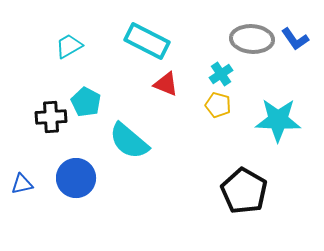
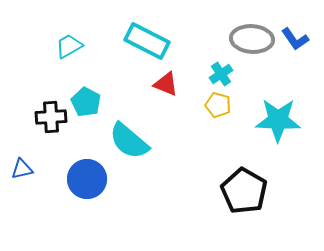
blue circle: moved 11 px right, 1 px down
blue triangle: moved 15 px up
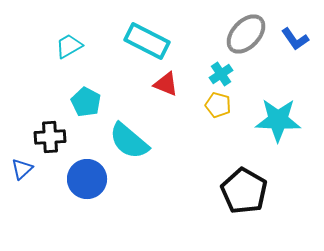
gray ellipse: moved 6 px left, 5 px up; rotated 51 degrees counterclockwise
black cross: moved 1 px left, 20 px down
blue triangle: rotated 30 degrees counterclockwise
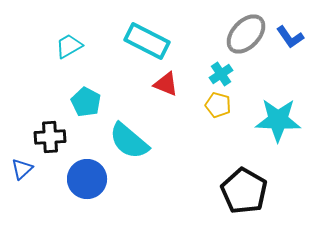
blue L-shape: moved 5 px left, 2 px up
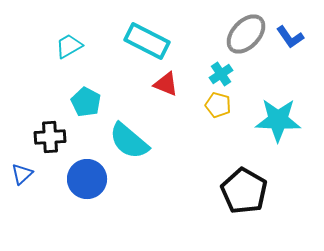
blue triangle: moved 5 px down
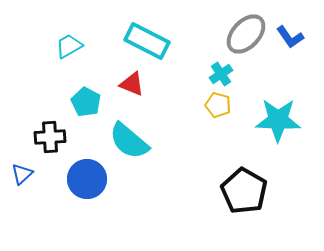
red triangle: moved 34 px left
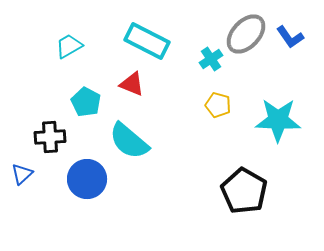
cyan cross: moved 10 px left, 15 px up
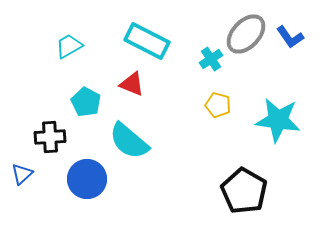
cyan star: rotated 6 degrees clockwise
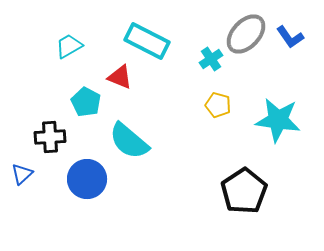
red triangle: moved 12 px left, 7 px up
black pentagon: rotated 9 degrees clockwise
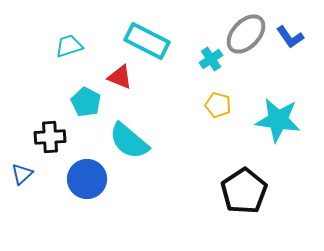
cyan trapezoid: rotated 12 degrees clockwise
